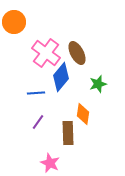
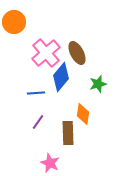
pink cross: rotated 12 degrees clockwise
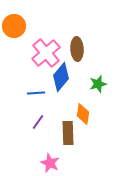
orange circle: moved 4 px down
brown ellipse: moved 4 px up; rotated 25 degrees clockwise
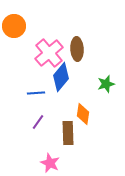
pink cross: moved 3 px right
green star: moved 8 px right
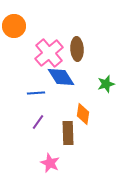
blue diamond: rotated 72 degrees counterclockwise
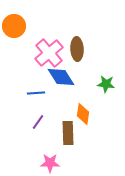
green star: rotated 24 degrees clockwise
pink star: rotated 24 degrees counterclockwise
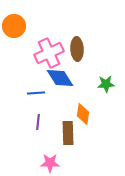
pink cross: rotated 16 degrees clockwise
blue diamond: moved 1 px left, 1 px down
green star: rotated 12 degrees counterclockwise
purple line: rotated 28 degrees counterclockwise
